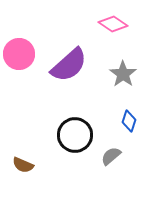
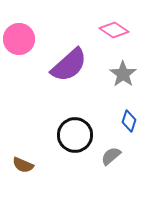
pink diamond: moved 1 px right, 6 px down
pink circle: moved 15 px up
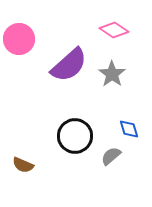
gray star: moved 11 px left
blue diamond: moved 8 px down; rotated 35 degrees counterclockwise
black circle: moved 1 px down
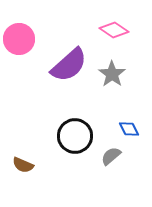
blue diamond: rotated 10 degrees counterclockwise
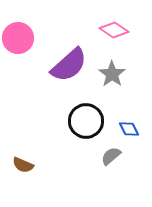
pink circle: moved 1 px left, 1 px up
black circle: moved 11 px right, 15 px up
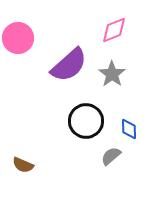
pink diamond: rotated 56 degrees counterclockwise
blue diamond: rotated 25 degrees clockwise
